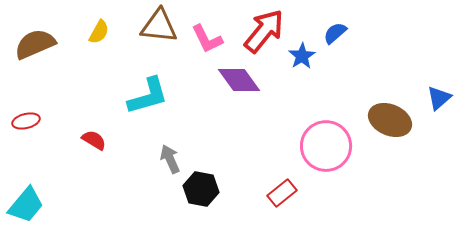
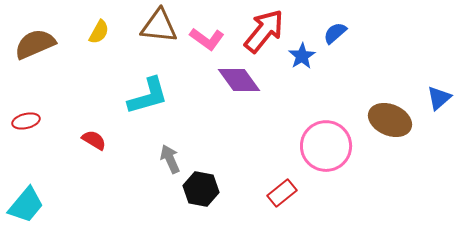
pink L-shape: rotated 28 degrees counterclockwise
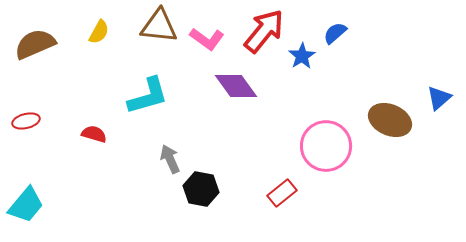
purple diamond: moved 3 px left, 6 px down
red semicircle: moved 6 px up; rotated 15 degrees counterclockwise
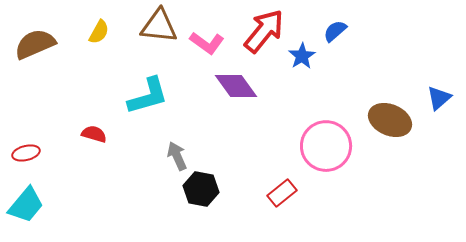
blue semicircle: moved 2 px up
pink L-shape: moved 4 px down
red ellipse: moved 32 px down
gray arrow: moved 7 px right, 3 px up
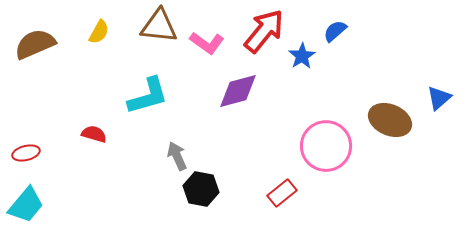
purple diamond: moved 2 px right, 5 px down; rotated 69 degrees counterclockwise
